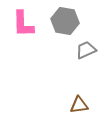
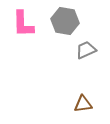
brown triangle: moved 4 px right, 1 px up
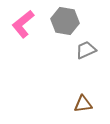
pink L-shape: rotated 52 degrees clockwise
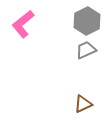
gray hexagon: moved 22 px right; rotated 24 degrees clockwise
brown triangle: rotated 18 degrees counterclockwise
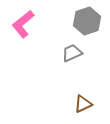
gray hexagon: rotated 8 degrees clockwise
gray trapezoid: moved 14 px left, 3 px down
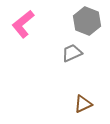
gray hexagon: rotated 20 degrees counterclockwise
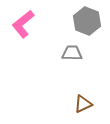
gray trapezoid: rotated 25 degrees clockwise
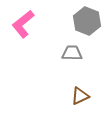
brown triangle: moved 3 px left, 8 px up
